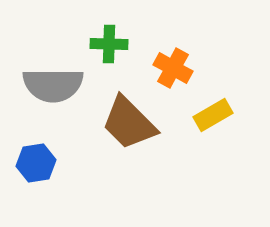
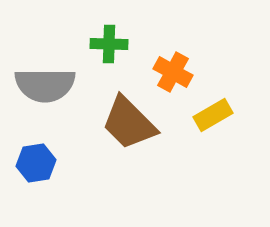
orange cross: moved 4 px down
gray semicircle: moved 8 px left
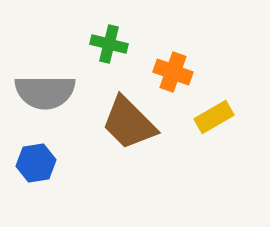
green cross: rotated 12 degrees clockwise
orange cross: rotated 9 degrees counterclockwise
gray semicircle: moved 7 px down
yellow rectangle: moved 1 px right, 2 px down
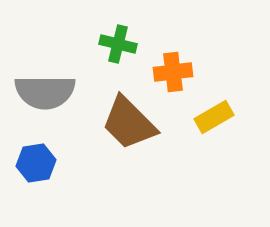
green cross: moved 9 px right
orange cross: rotated 27 degrees counterclockwise
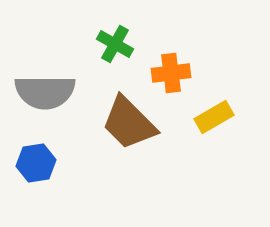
green cross: moved 3 px left; rotated 15 degrees clockwise
orange cross: moved 2 px left, 1 px down
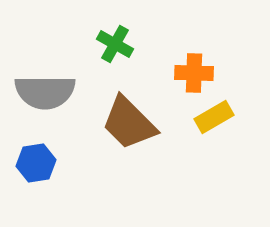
orange cross: moved 23 px right; rotated 9 degrees clockwise
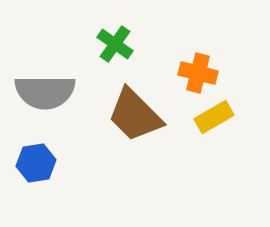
green cross: rotated 6 degrees clockwise
orange cross: moved 4 px right; rotated 12 degrees clockwise
brown trapezoid: moved 6 px right, 8 px up
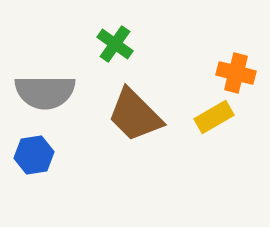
orange cross: moved 38 px right
blue hexagon: moved 2 px left, 8 px up
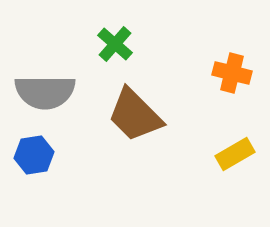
green cross: rotated 6 degrees clockwise
orange cross: moved 4 px left
yellow rectangle: moved 21 px right, 37 px down
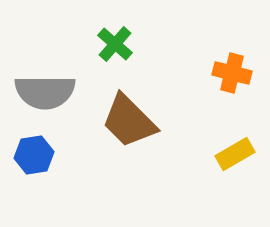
brown trapezoid: moved 6 px left, 6 px down
